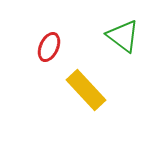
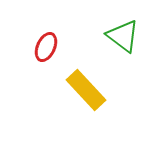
red ellipse: moved 3 px left
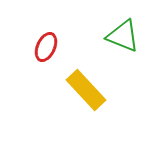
green triangle: rotated 15 degrees counterclockwise
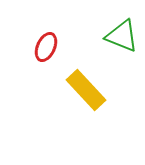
green triangle: moved 1 px left
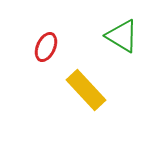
green triangle: rotated 9 degrees clockwise
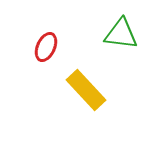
green triangle: moved 1 px left, 2 px up; rotated 24 degrees counterclockwise
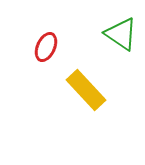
green triangle: rotated 27 degrees clockwise
